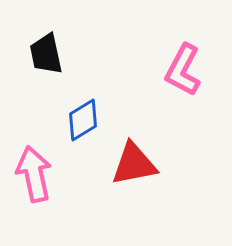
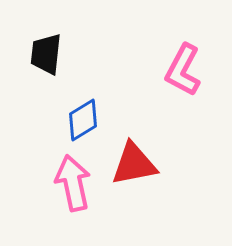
black trapezoid: rotated 18 degrees clockwise
pink arrow: moved 39 px right, 9 px down
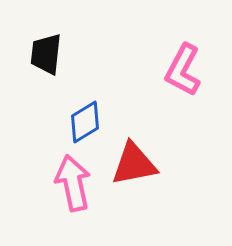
blue diamond: moved 2 px right, 2 px down
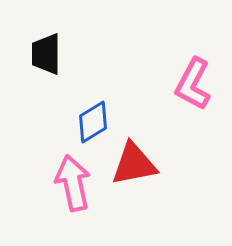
black trapezoid: rotated 6 degrees counterclockwise
pink L-shape: moved 10 px right, 14 px down
blue diamond: moved 8 px right
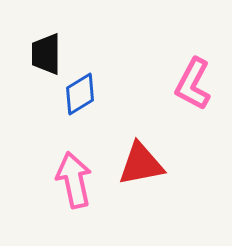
blue diamond: moved 13 px left, 28 px up
red triangle: moved 7 px right
pink arrow: moved 1 px right, 3 px up
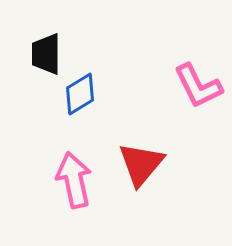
pink L-shape: moved 5 px right, 2 px down; rotated 54 degrees counterclockwise
red triangle: rotated 39 degrees counterclockwise
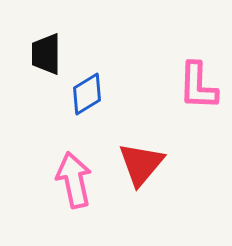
pink L-shape: rotated 28 degrees clockwise
blue diamond: moved 7 px right
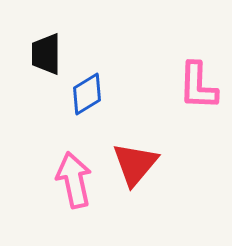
red triangle: moved 6 px left
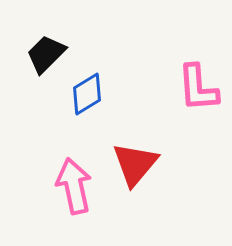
black trapezoid: rotated 45 degrees clockwise
pink L-shape: moved 2 px down; rotated 6 degrees counterclockwise
pink arrow: moved 6 px down
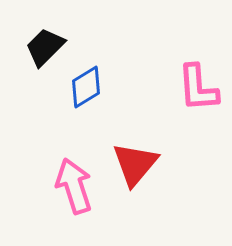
black trapezoid: moved 1 px left, 7 px up
blue diamond: moved 1 px left, 7 px up
pink arrow: rotated 6 degrees counterclockwise
